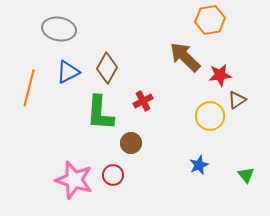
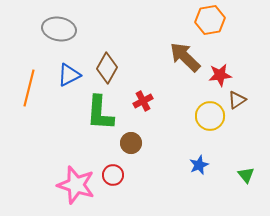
blue triangle: moved 1 px right, 3 px down
pink star: moved 2 px right, 5 px down
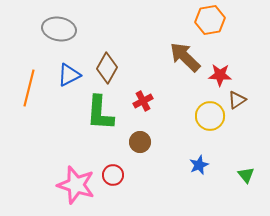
red star: rotated 10 degrees clockwise
brown circle: moved 9 px right, 1 px up
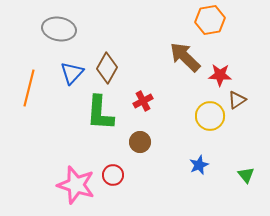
blue triangle: moved 3 px right, 2 px up; rotated 20 degrees counterclockwise
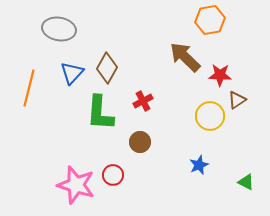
green triangle: moved 7 px down; rotated 24 degrees counterclockwise
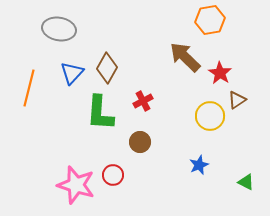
red star: moved 2 px up; rotated 30 degrees clockwise
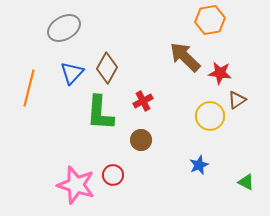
gray ellipse: moved 5 px right, 1 px up; rotated 40 degrees counterclockwise
red star: rotated 25 degrees counterclockwise
brown circle: moved 1 px right, 2 px up
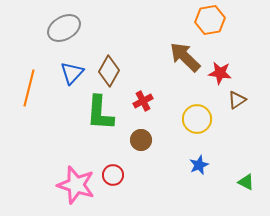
brown diamond: moved 2 px right, 3 px down
yellow circle: moved 13 px left, 3 px down
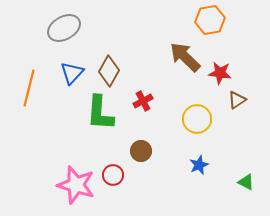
brown circle: moved 11 px down
